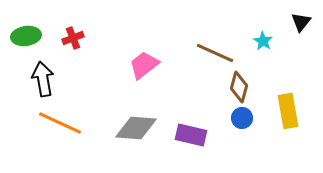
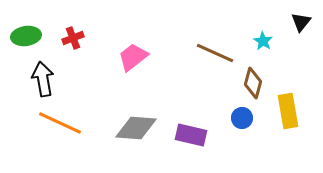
pink trapezoid: moved 11 px left, 8 px up
brown diamond: moved 14 px right, 4 px up
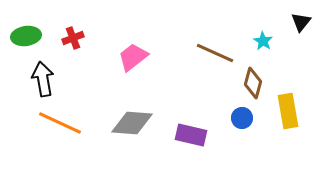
gray diamond: moved 4 px left, 5 px up
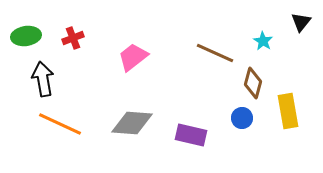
orange line: moved 1 px down
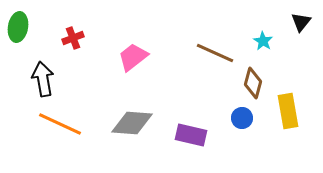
green ellipse: moved 8 px left, 9 px up; rotated 72 degrees counterclockwise
